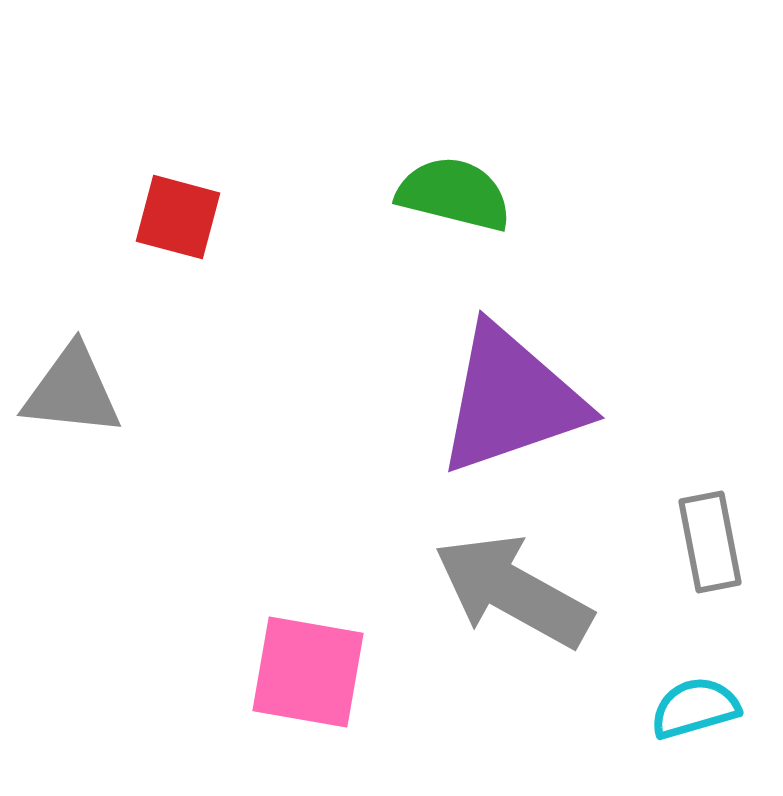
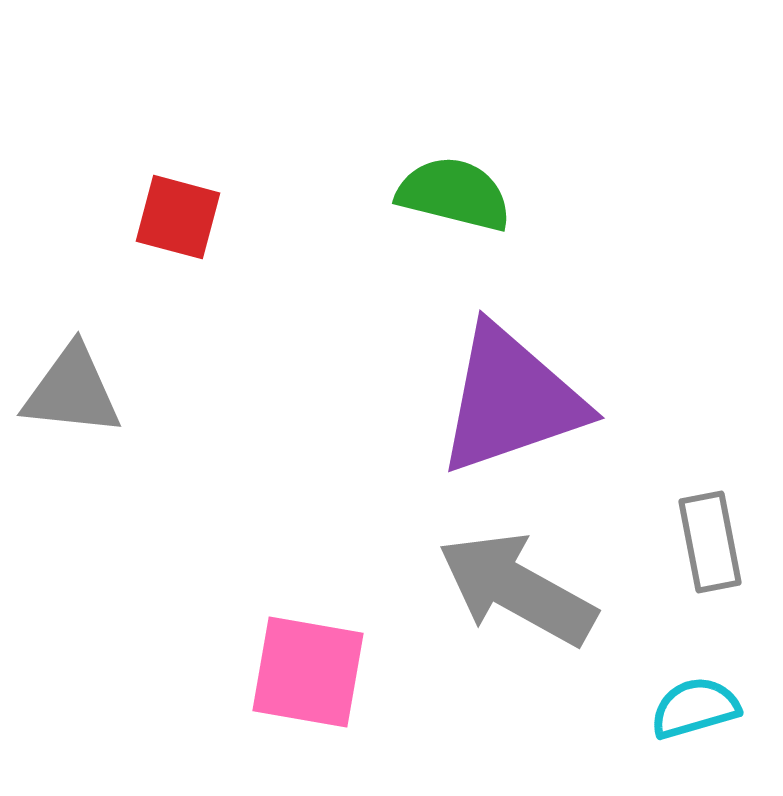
gray arrow: moved 4 px right, 2 px up
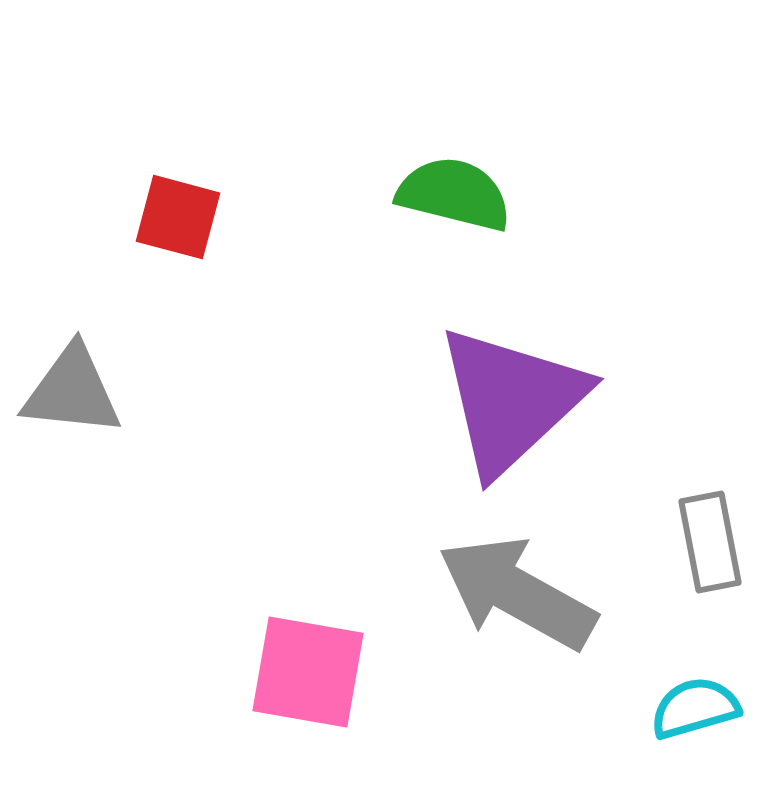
purple triangle: rotated 24 degrees counterclockwise
gray arrow: moved 4 px down
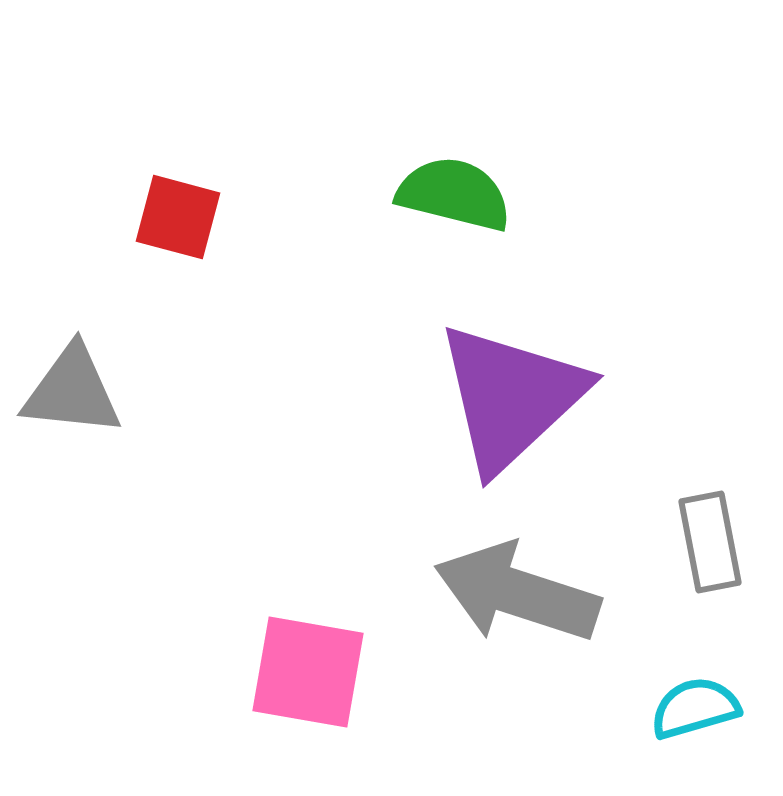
purple triangle: moved 3 px up
gray arrow: rotated 11 degrees counterclockwise
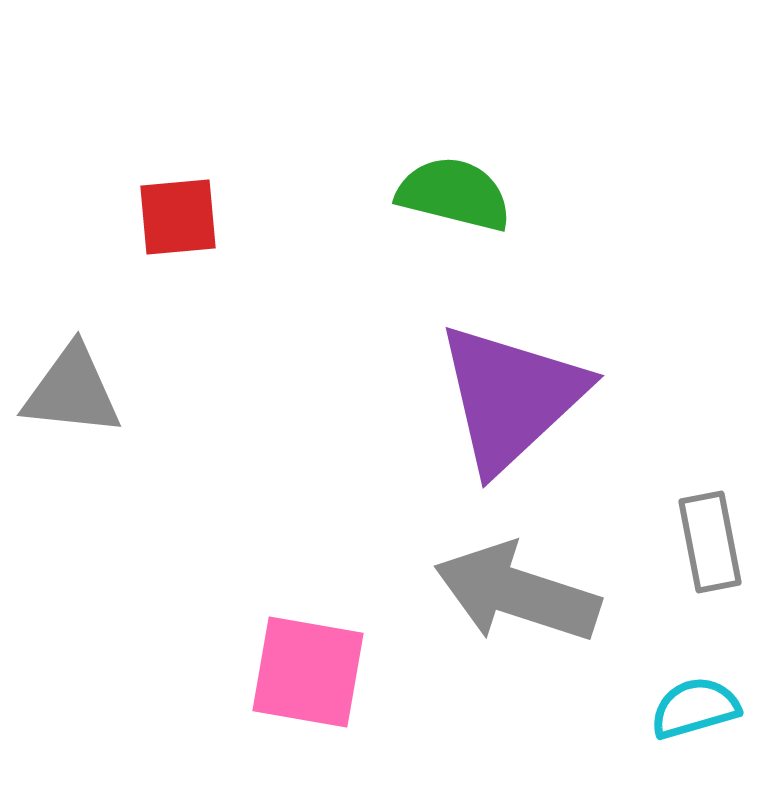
red square: rotated 20 degrees counterclockwise
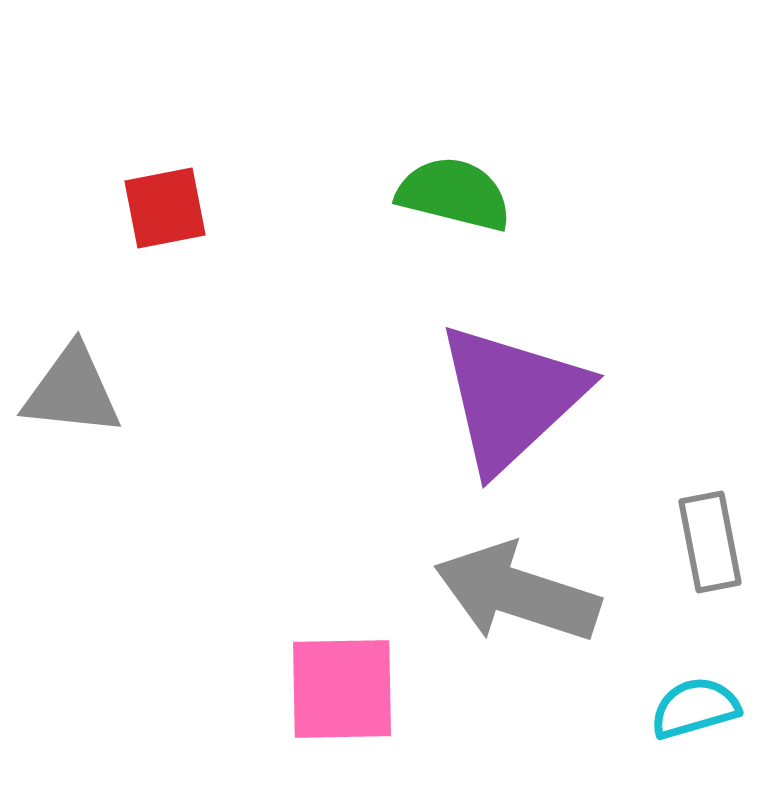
red square: moved 13 px left, 9 px up; rotated 6 degrees counterclockwise
pink square: moved 34 px right, 17 px down; rotated 11 degrees counterclockwise
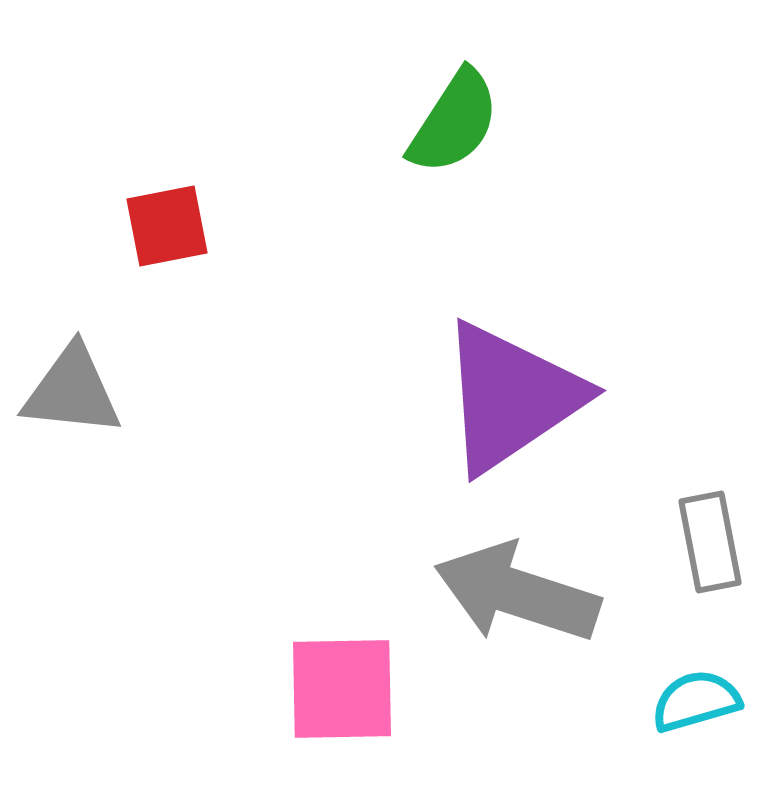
green semicircle: moved 72 px up; rotated 109 degrees clockwise
red square: moved 2 px right, 18 px down
purple triangle: rotated 9 degrees clockwise
cyan semicircle: moved 1 px right, 7 px up
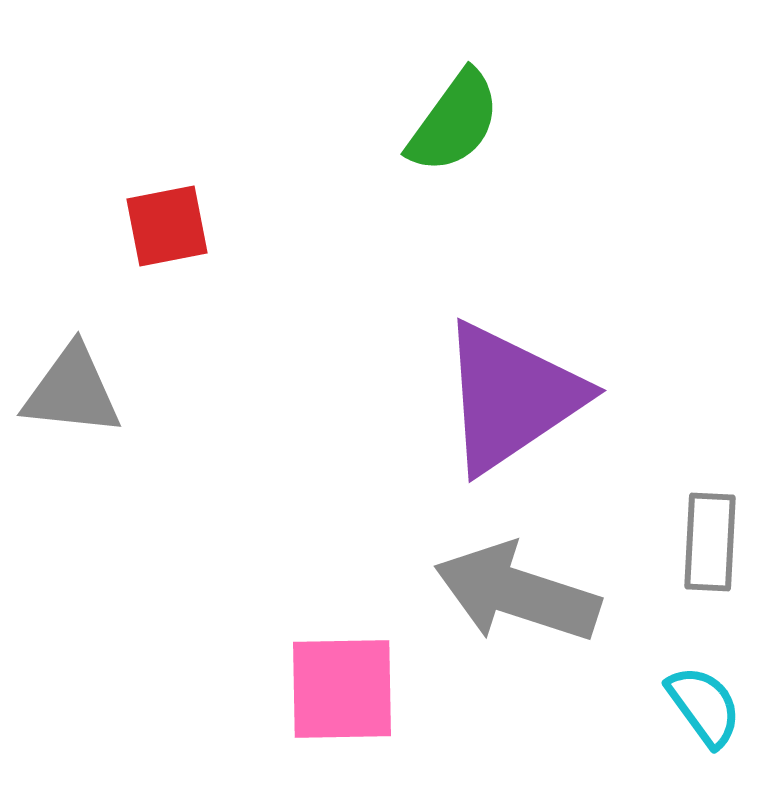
green semicircle: rotated 3 degrees clockwise
gray rectangle: rotated 14 degrees clockwise
cyan semicircle: moved 8 px right, 5 px down; rotated 70 degrees clockwise
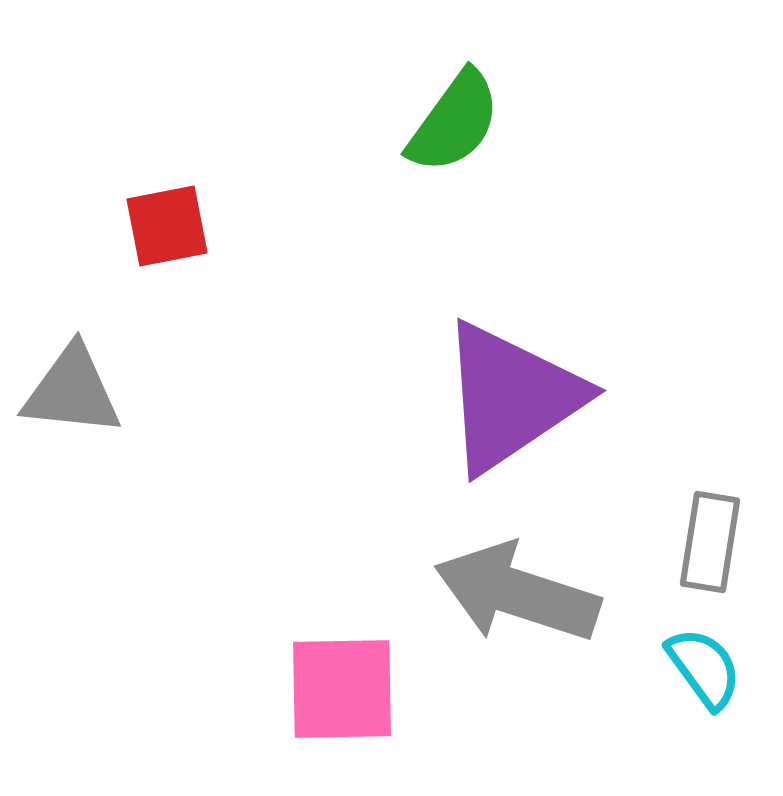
gray rectangle: rotated 6 degrees clockwise
cyan semicircle: moved 38 px up
